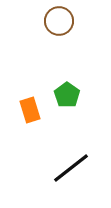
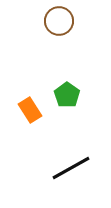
orange rectangle: rotated 15 degrees counterclockwise
black line: rotated 9 degrees clockwise
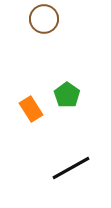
brown circle: moved 15 px left, 2 px up
orange rectangle: moved 1 px right, 1 px up
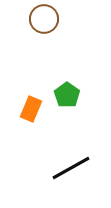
orange rectangle: rotated 55 degrees clockwise
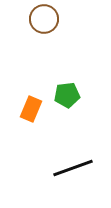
green pentagon: rotated 30 degrees clockwise
black line: moved 2 px right; rotated 9 degrees clockwise
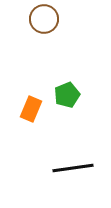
green pentagon: rotated 15 degrees counterclockwise
black line: rotated 12 degrees clockwise
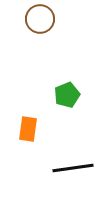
brown circle: moved 4 px left
orange rectangle: moved 3 px left, 20 px down; rotated 15 degrees counterclockwise
